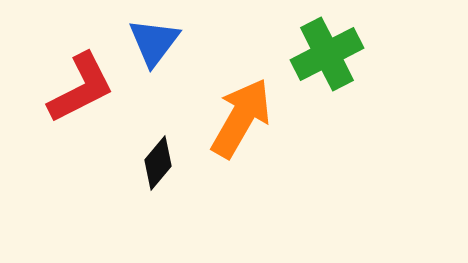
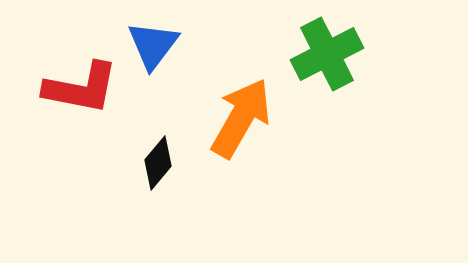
blue triangle: moved 1 px left, 3 px down
red L-shape: rotated 38 degrees clockwise
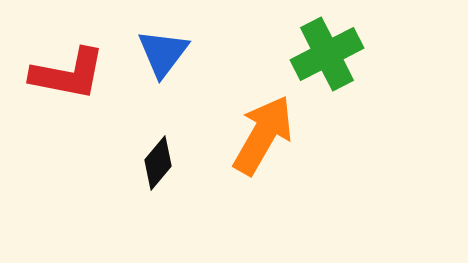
blue triangle: moved 10 px right, 8 px down
red L-shape: moved 13 px left, 14 px up
orange arrow: moved 22 px right, 17 px down
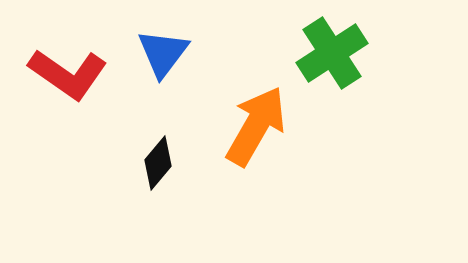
green cross: moved 5 px right, 1 px up; rotated 6 degrees counterclockwise
red L-shape: rotated 24 degrees clockwise
orange arrow: moved 7 px left, 9 px up
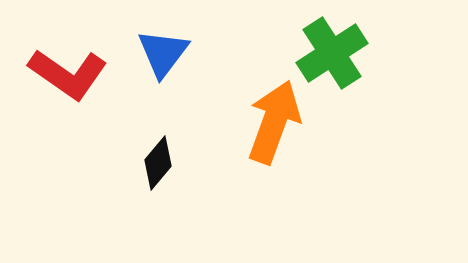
orange arrow: moved 18 px right, 4 px up; rotated 10 degrees counterclockwise
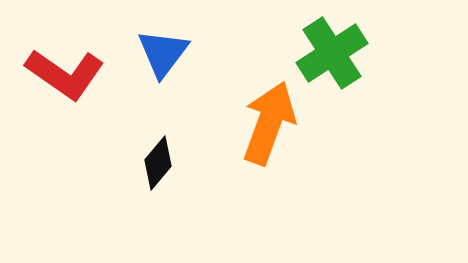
red L-shape: moved 3 px left
orange arrow: moved 5 px left, 1 px down
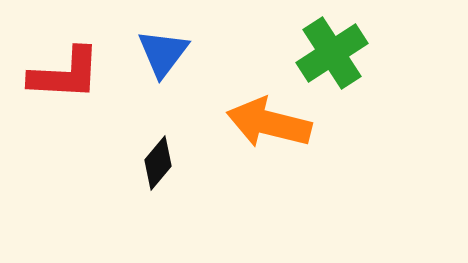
red L-shape: rotated 32 degrees counterclockwise
orange arrow: rotated 96 degrees counterclockwise
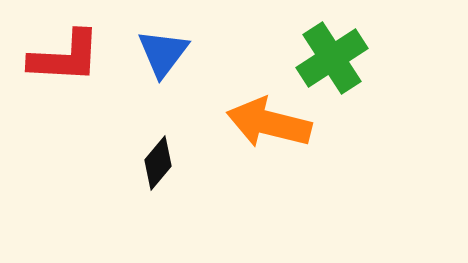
green cross: moved 5 px down
red L-shape: moved 17 px up
